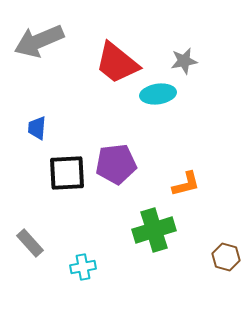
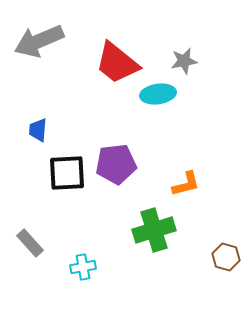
blue trapezoid: moved 1 px right, 2 px down
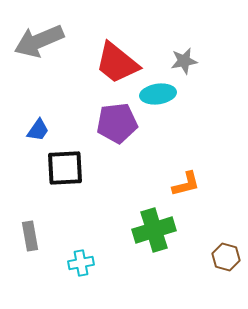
blue trapezoid: rotated 150 degrees counterclockwise
purple pentagon: moved 1 px right, 41 px up
black square: moved 2 px left, 5 px up
gray rectangle: moved 7 px up; rotated 32 degrees clockwise
cyan cross: moved 2 px left, 4 px up
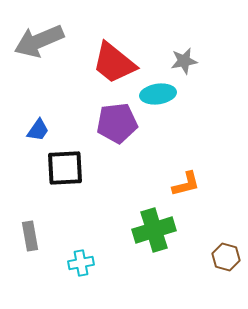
red trapezoid: moved 3 px left
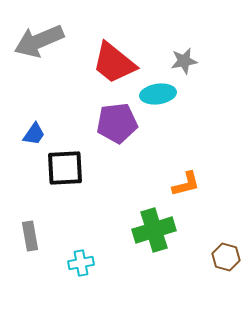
blue trapezoid: moved 4 px left, 4 px down
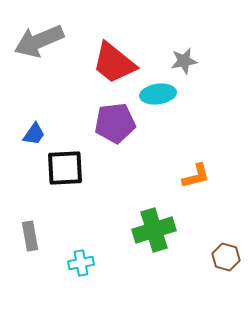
purple pentagon: moved 2 px left
orange L-shape: moved 10 px right, 8 px up
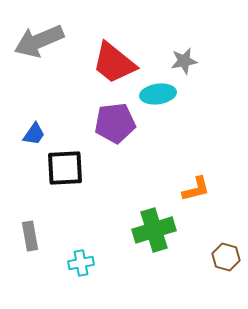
orange L-shape: moved 13 px down
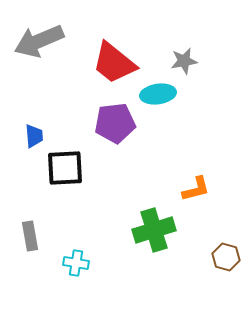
blue trapezoid: moved 2 px down; rotated 40 degrees counterclockwise
cyan cross: moved 5 px left; rotated 20 degrees clockwise
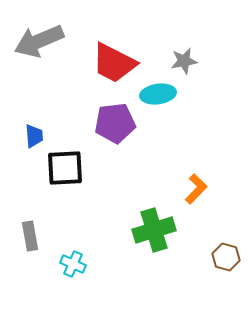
red trapezoid: rotated 12 degrees counterclockwise
orange L-shape: rotated 32 degrees counterclockwise
cyan cross: moved 3 px left, 1 px down; rotated 15 degrees clockwise
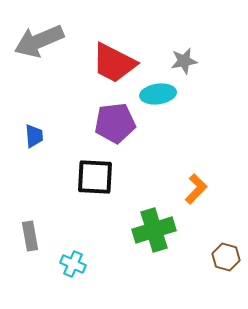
black square: moved 30 px right, 9 px down; rotated 6 degrees clockwise
